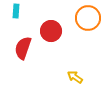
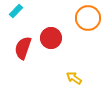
cyan rectangle: rotated 40 degrees clockwise
red circle: moved 7 px down
yellow arrow: moved 1 px left, 1 px down
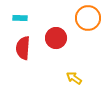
cyan rectangle: moved 4 px right, 7 px down; rotated 48 degrees clockwise
red circle: moved 5 px right
red semicircle: rotated 15 degrees counterclockwise
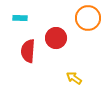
red semicircle: moved 5 px right, 3 px down
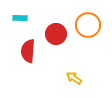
orange circle: moved 7 px down
red circle: moved 4 px up
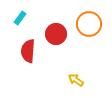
cyan rectangle: rotated 56 degrees counterclockwise
orange circle: moved 1 px right, 1 px up
yellow arrow: moved 2 px right, 2 px down
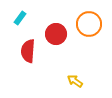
yellow arrow: moved 1 px left, 1 px down
